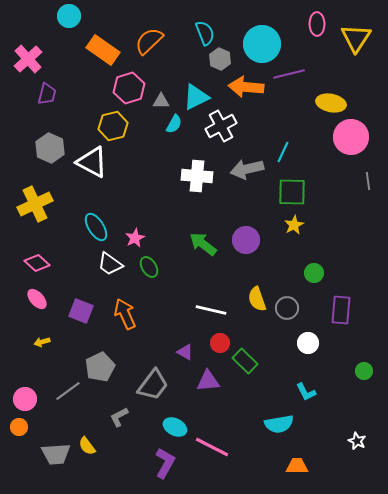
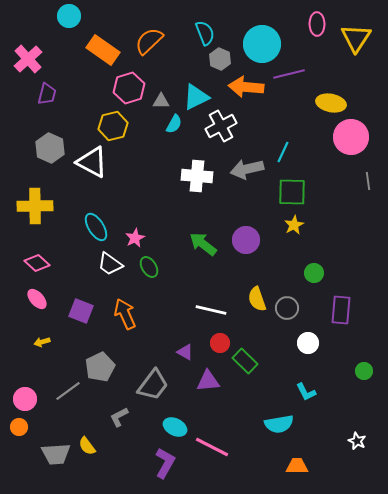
yellow cross at (35, 204): moved 2 px down; rotated 24 degrees clockwise
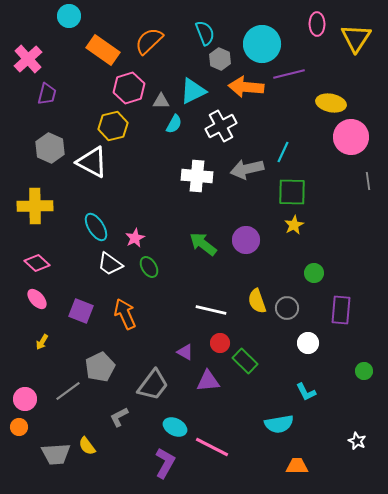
cyan triangle at (196, 97): moved 3 px left, 6 px up
yellow semicircle at (257, 299): moved 2 px down
yellow arrow at (42, 342): rotated 42 degrees counterclockwise
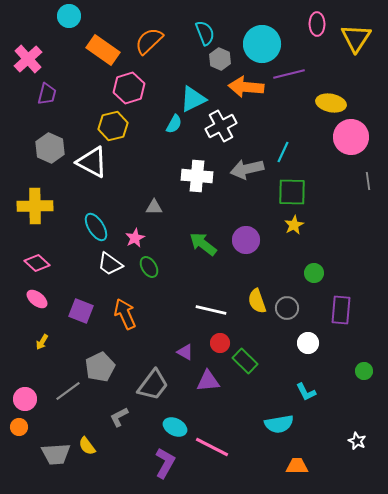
cyan triangle at (193, 91): moved 8 px down
gray triangle at (161, 101): moved 7 px left, 106 px down
pink ellipse at (37, 299): rotated 10 degrees counterclockwise
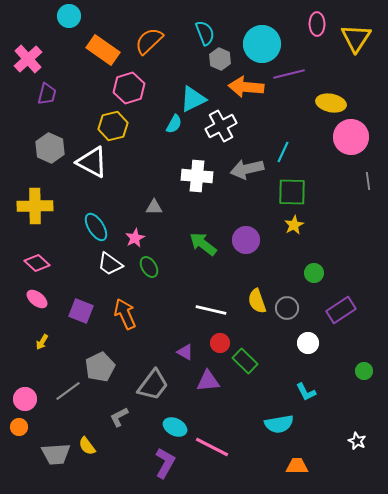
purple rectangle at (341, 310): rotated 52 degrees clockwise
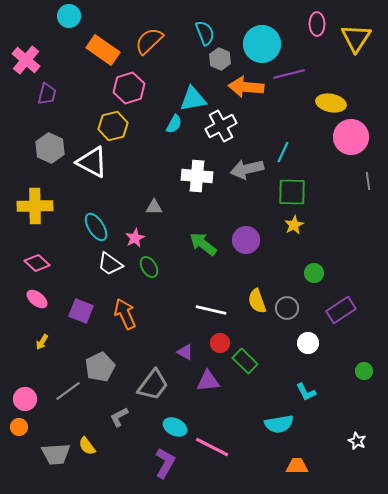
pink cross at (28, 59): moved 2 px left, 1 px down; rotated 8 degrees counterclockwise
cyan triangle at (193, 99): rotated 16 degrees clockwise
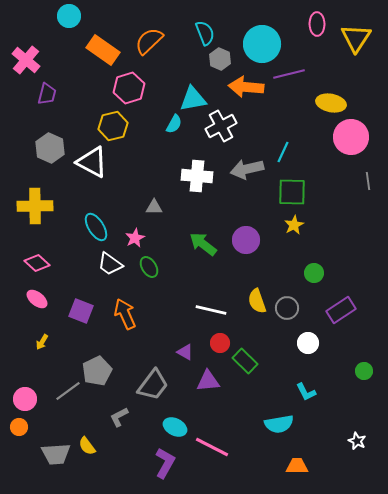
gray pentagon at (100, 367): moved 3 px left, 4 px down
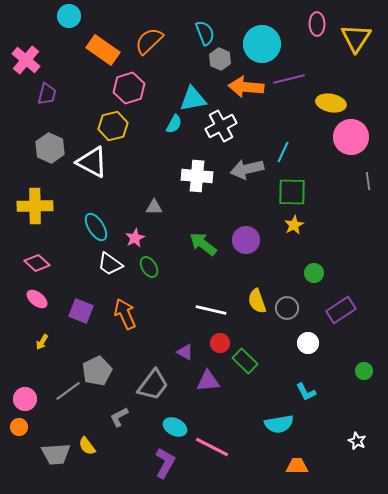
purple line at (289, 74): moved 5 px down
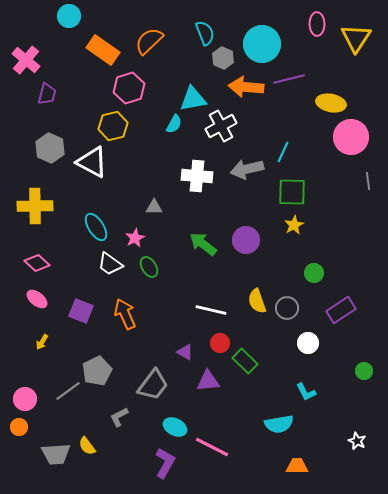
gray hexagon at (220, 59): moved 3 px right, 1 px up
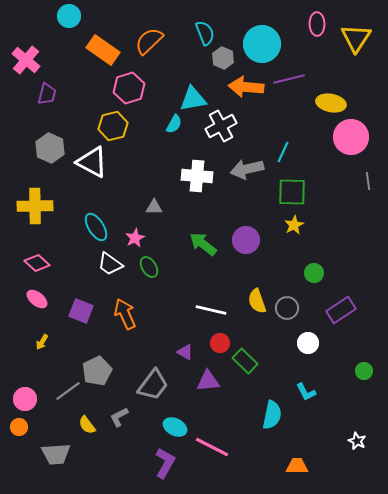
cyan semicircle at (279, 424): moved 7 px left, 9 px up; rotated 68 degrees counterclockwise
yellow semicircle at (87, 446): moved 21 px up
